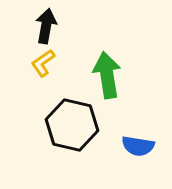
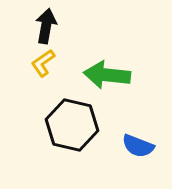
green arrow: rotated 75 degrees counterclockwise
blue semicircle: rotated 12 degrees clockwise
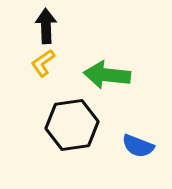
black arrow: rotated 12 degrees counterclockwise
black hexagon: rotated 21 degrees counterclockwise
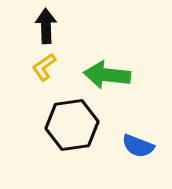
yellow L-shape: moved 1 px right, 4 px down
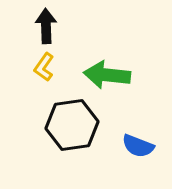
yellow L-shape: rotated 20 degrees counterclockwise
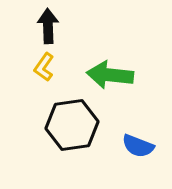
black arrow: moved 2 px right
green arrow: moved 3 px right
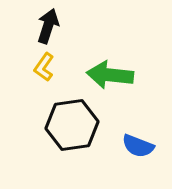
black arrow: rotated 20 degrees clockwise
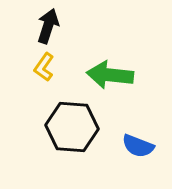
black hexagon: moved 2 px down; rotated 12 degrees clockwise
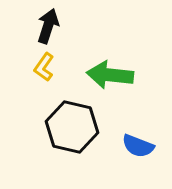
black hexagon: rotated 9 degrees clockwise
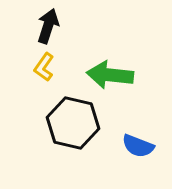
black hexagon: moved 1 px right, 4 px up
